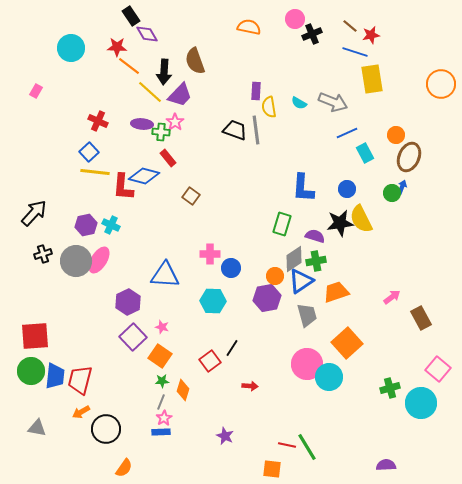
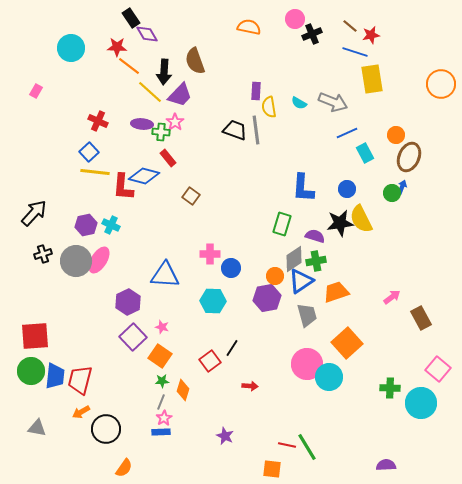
black rectangle at (131, 16): moved 2 px down
green cross at (390, 388): rotated 18 degrees clockwise
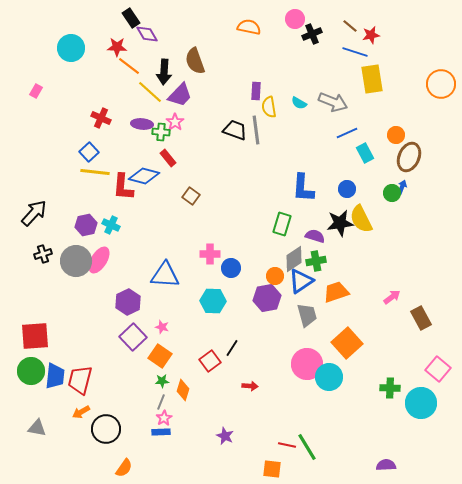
red cross at (98, 121): moved 3 px right, 3 px up
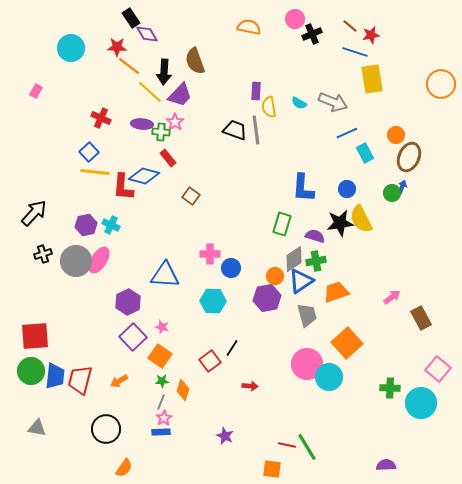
orange arrow at (81, 412): moved 38 px right, 31 px up
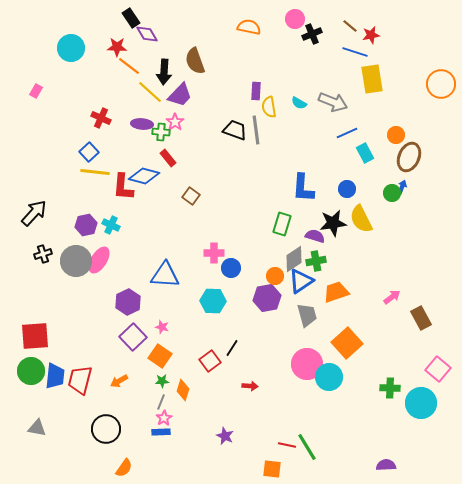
black star at (340, 223): moved 7 px left
pink cross at (210, 254): moved 4 px right, 1 px up
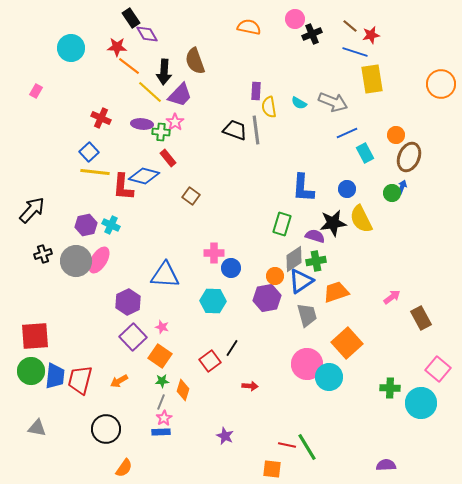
black arrow at (34, 213): moved 2 px left, 3 px up
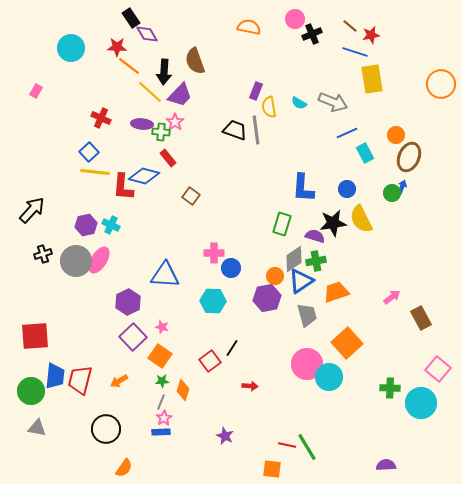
purple rectangle at (256, 91): rotated 18 degrees clockwise
green circle at (31, 371): moved 20 px down
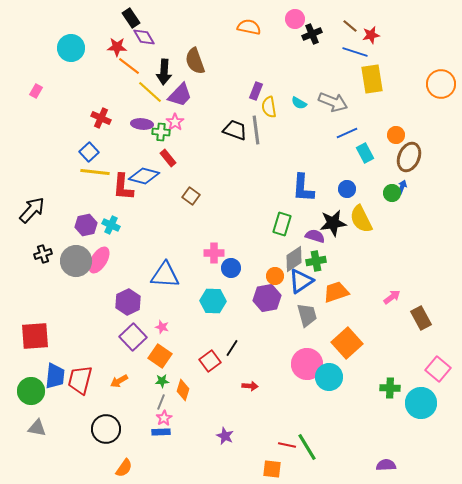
purple diamond at (147, 34): moved 3 px left, 3 px down
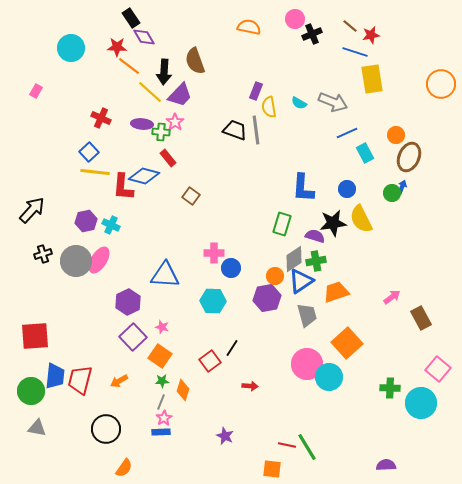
purple hexagon at (86, 225): moved 4 px up
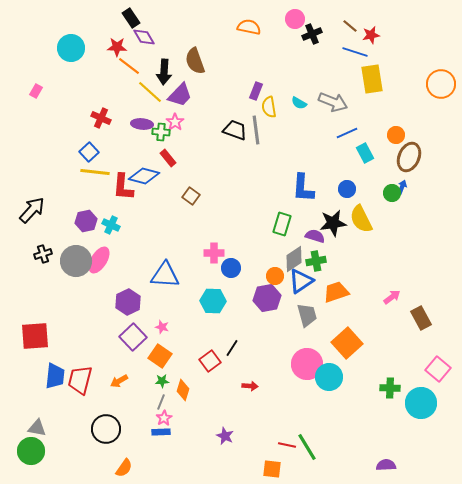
green circle at (31, 391): moved 60 px down
